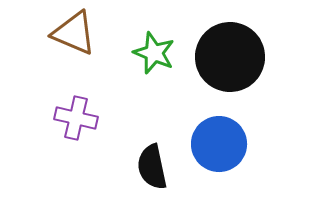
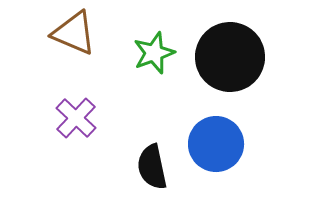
green star: rotated 30 degrees clockwise
purple cross: rotated 30 degrees clockwise
blue circle: moved 3 px left
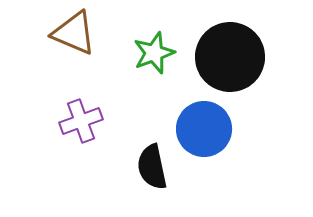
purple cross: moved 5 px right, 3 px down; rotated 27 degrees clockwise
blue circle: moved 12 px left, 15 px up
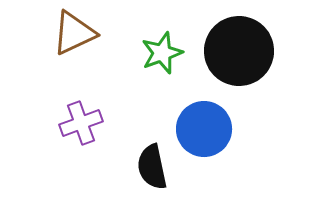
brown triangle: rotated 48 degrees counterclockwise
green star: moved 8 px right
black circle: moved 9 px right, 6 px up
purple cross: moved 2 px down
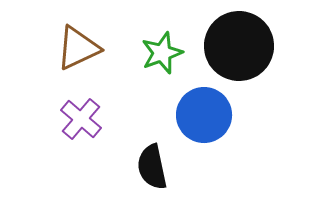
brown triangle: moved 4 px right, 15 px down
black circle: moved 5 px up
purple cross: moved 4 px up; rotated 30 degrees counterclockwise
blue circle: moved 14 px up
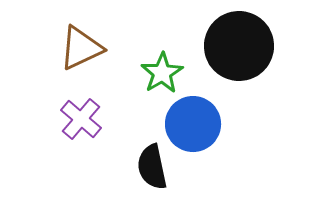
brown triangle: moved 3 px right
green star: moved 20 px down; rotated 12 degrees counterclockwise
blue circle: moved 11 px left, 9 px down
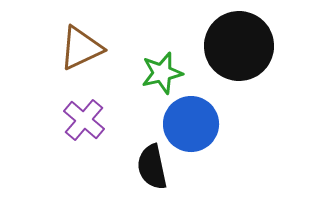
green star: rotated 18 degrees clockwise
purple cross: moved 3 px right, 1 px down
blue circle: moved 2 px left
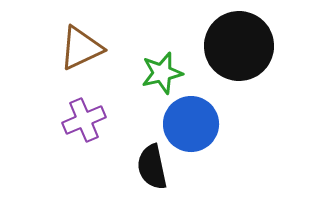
purple cross: rotated 27 degrees clockwise
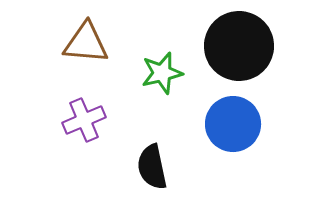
brown triangle: moved 5 px right, 5 px up; rotated 30 degrees clockwise
blue circle: moved 42 px right
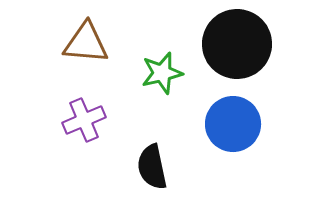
black circle: moved 2 px left, 2 px up
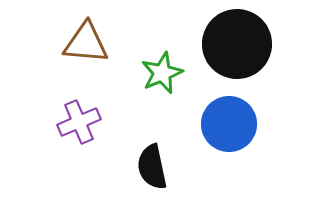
green star: rotated 9 degrees counterclockwise
purple cross: moved 5 px left, 2 px down
blue circle: moved 4 px left
